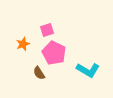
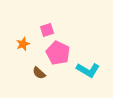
pink pentagon: moved 4 px right
brown semicircle: rotated 16 degrees counterclockwise
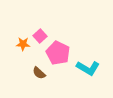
pink square: moved 7 px left, 6 px down; rotated 24 degrees counterclockwise
orange star: rotated 24 degrees clockwise
cyan L-shape: moved 2 px up
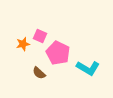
pink square: rotated 24 degrees counterclockwise
orange star: rotated 16 degrees counterclockwise
